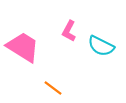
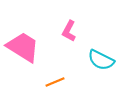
cyan semicircle: moved 14 px down
orange line: moved 2 px right, 6 px up; rotated 60 degrees counterclockwise
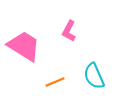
pink trapezoid: moved 1 px right, 1 px up
cyan semicircle: moved 7 px left, 16 px down; rotated 40 degrees clockwise
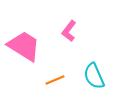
pink L-shape: rotated 10 degrees clockwise
orange line: moved 2 px up
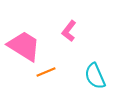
cyan semicircle: moved 1 px right
orange line: moved 9 px left, 8 px up
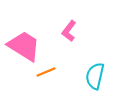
cyan semicircle: rotated 36 degrees clockwise
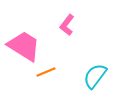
pink L-shape: moved 2 px left, 6 px up
cyan semicircle: rotated 24 degrees clockwise
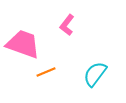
pink trapezoid: moved 1 px left, 2 px up; rotated 12 degrees counterclockwise
cyan semicircle: moved 2 px up
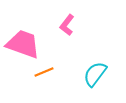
orange line: moved 2 px left
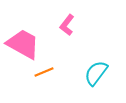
pink trapezoid: rotated 9 degrees clockwise
cyan semicircle: moved 1 px right, 1 px up
